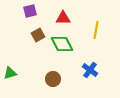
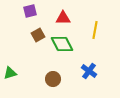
yellow line: moved 1 px left
blue cross: moved 1 px left, 1 px down
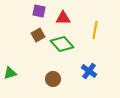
purple square: moved 9 px right; rotated 24 degrees clockwise
green diamond: rotated 15 degrees counterclockwise
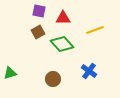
yellow line: rotated 60 degrees clockwise
brown square: moved 3 px up
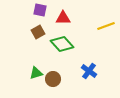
purple square: moved 1 px right, 1 px up
yellow line: moved 11 px right, 4 px up
green triangle: moved 26 px right
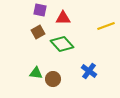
green triangle: rotated 24 degrees clockwise
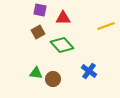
green diamond: moved 1 px down
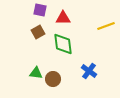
green diamond: moved 1 px right, 1 px up; rotated 35 degrees clockwise
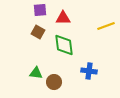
purple square: rotated 16 degrees counterclockwise
brown square: rotated 32 degrees counterclockwise
green diamond: moved 1 px right, 1 px down
blue cross: rotated 28 degrees counterclockwise
brown circle: moved 1 px right, 3 px down
